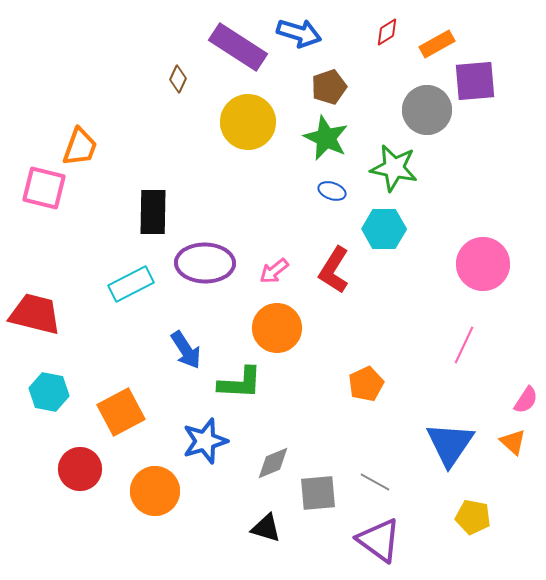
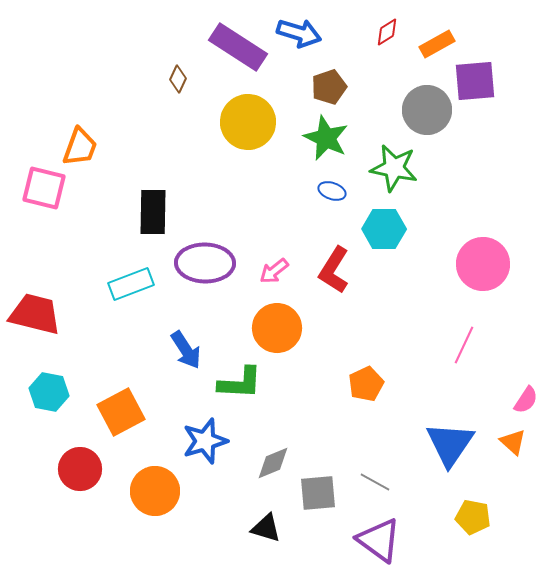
cyan rectangle at (131, 284): rotated 6 degrees clockwise
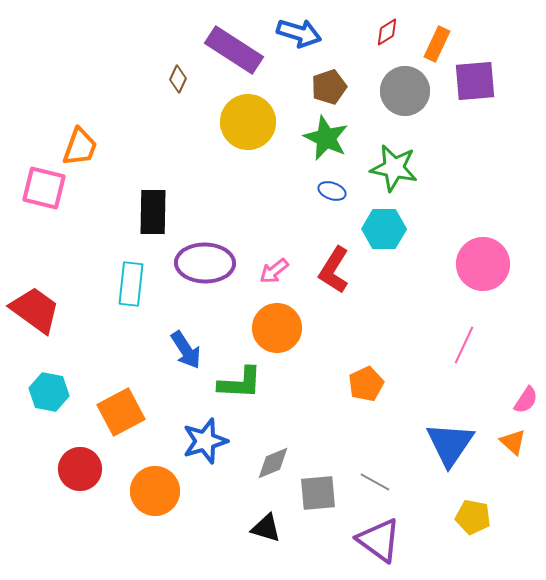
orange rectangle at (437, 44): rotated 36 degrees counterclockwise
purple rectangle at (238, 47): moved 4 px left, 3 px down
gray circle at (427, 110): moved 22 px left, 19 px up
cyan rectangle at (131, 284): rotated 63 degrees counterclockwise
red trapezoid at (35, 314): moved 4 px up; rotated 22 degrees clockwise
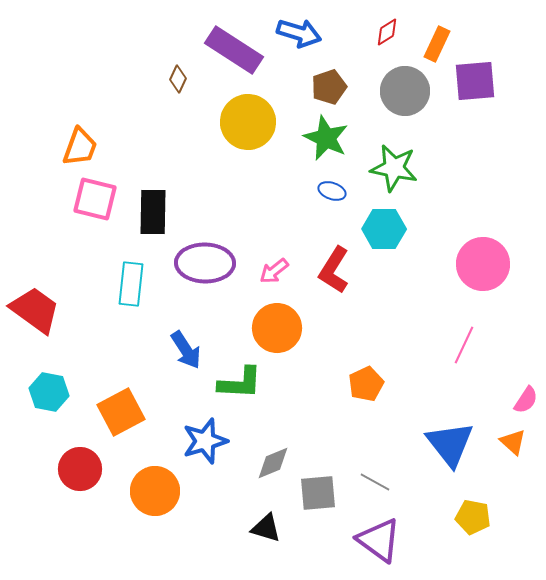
pink square at (44, 188): moved 51 px right, 11 px down
blue triangle at (450, 444): rotated 12 degrees counterclockwise
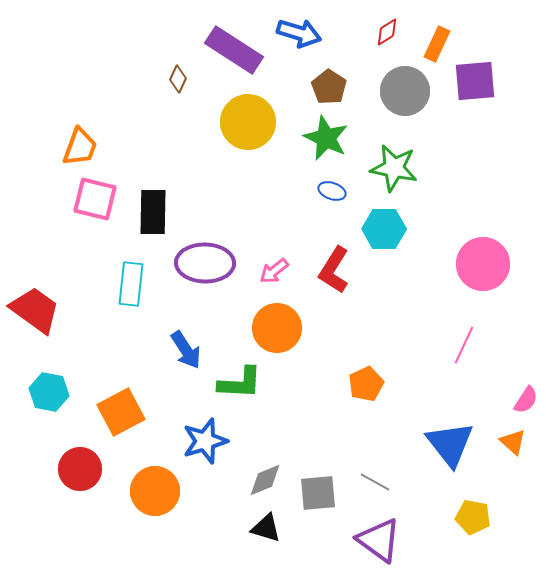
brown pentagon at (329, 87): rotated 20 degrees counterclockwise
gray diamond at (273, 463): moved 8 px left, 17 px down
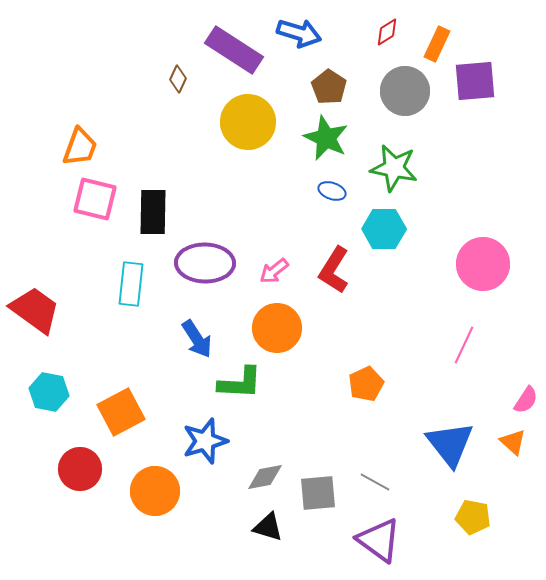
blue arrow at (186, 350): moved 11 px right, 11 px up
gray diamond at (265, 480): moved 3 px up; rotated 12 degrees clockwise
black triangle at (266, 528): moved 2 px right, 1 px up
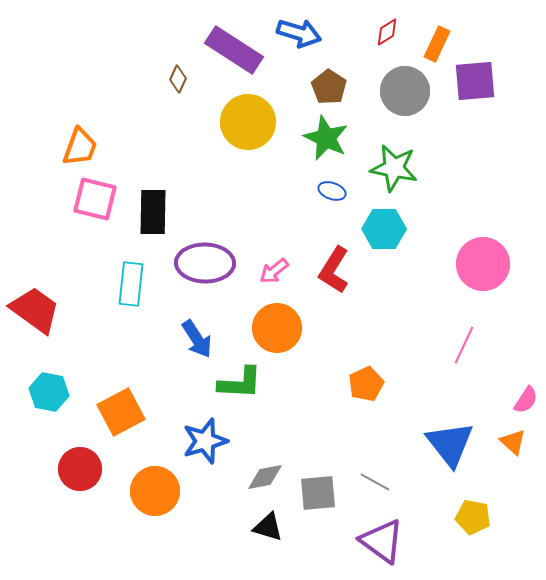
purple triangle at (379, 540): moved 3 px right, 1 px down
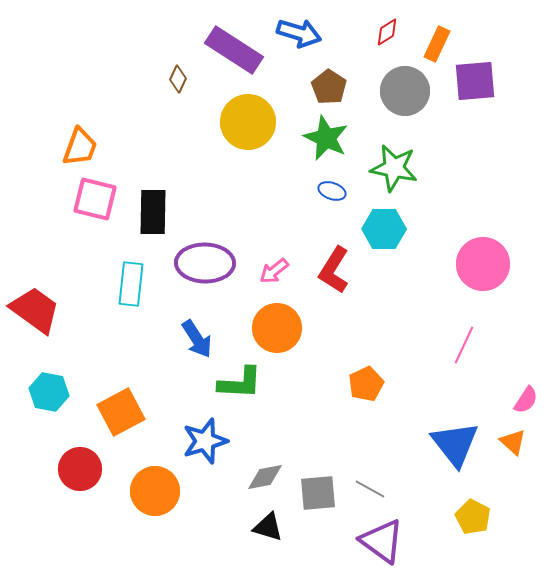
blue triangle at (450, 444): moved 5 px right
gray line at (375, 482): moved 5 px left, 7 px down
yellow pentagon at (473, 517): rotated 16 degrees clockwise
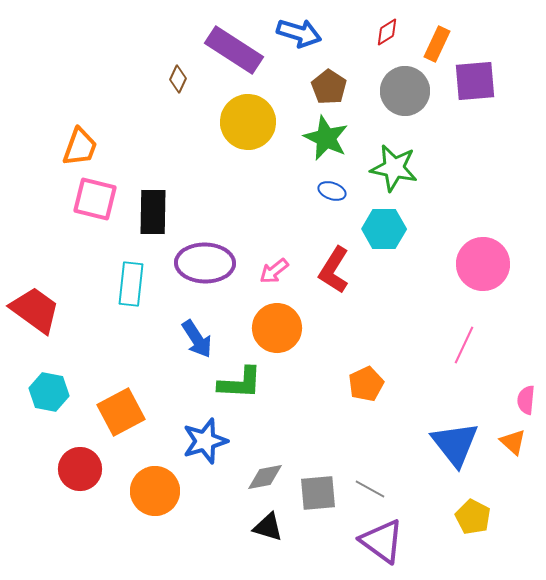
pink semicircle at (526, 400): rotated 152 degrees clockwise
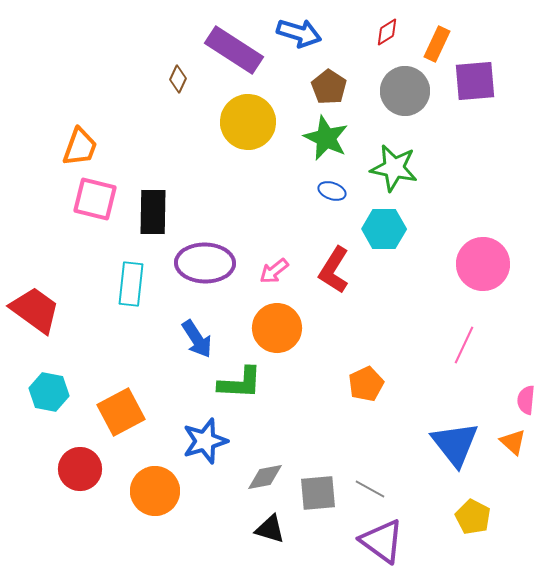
black triangle at (268, 527): moved 2 px right, 2 px down
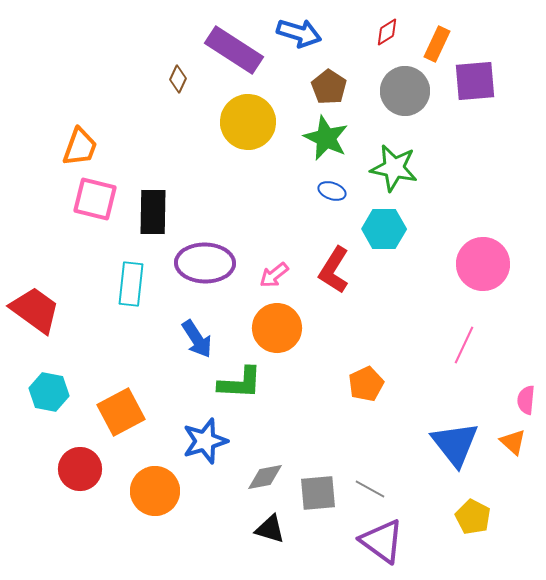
pink arrow at (274, 271): moved 4 px down
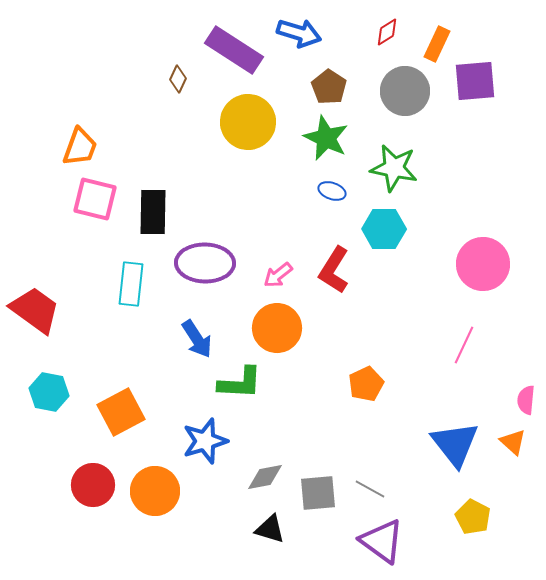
pink arrow at (274, 275): moved 4 px right
red circle at (80, 469): moved 13 px right, 16 px down
